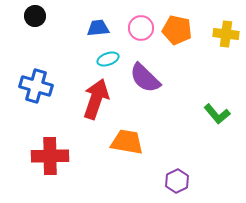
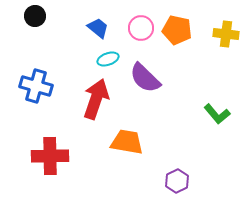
blue trapezoid: rotated 45 degrees clockwise
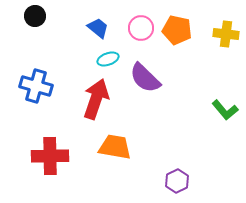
green L-shape: moved 8 px right, 4 px up
orange trapezoid: moved 12 px left, 5 px down
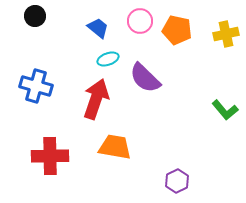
pink circle: moved 1 px left, 7 px up
yellow cross: rotated 20 degrees counterclockwise
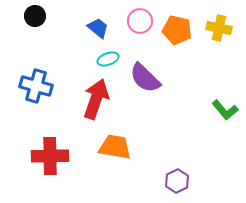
yellow cross: moved 7 px left, 6 px up; rotated 25 degrees clockwise
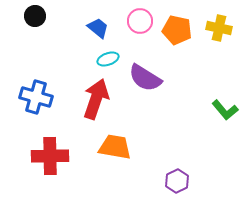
purple semicircle: rotated 12 degrees counterclockwise
blue cross: moved 11 px down
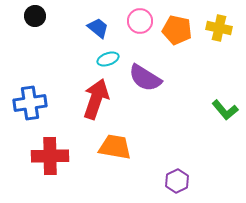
blue cross: moved 6 px left, 6 px down; rotated 24 degrees counterclockwise
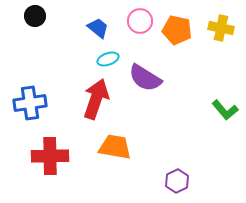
yellow cross: moved 2 px right
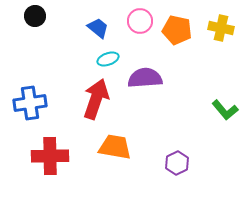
purple semicircle: rotated 144 degrees clockwise
purple hexagon: moved 18 px up
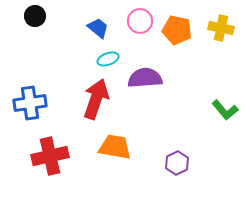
red cross: rotated 12 degrees counterclockwise
